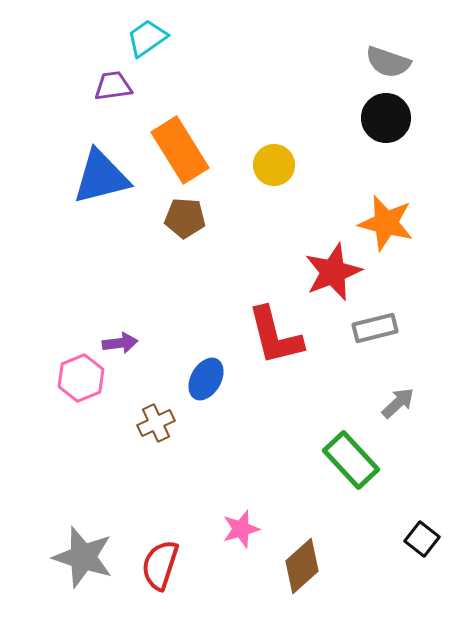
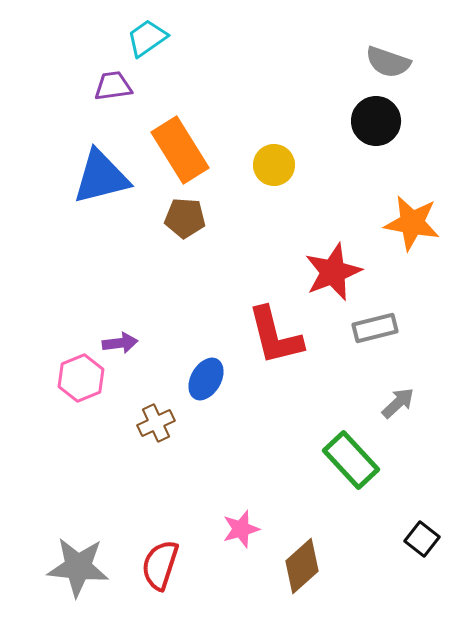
black circle: moved 10 px left, 3 px down
orange star: moved 26 px right; rotated 4 degrees counterclockwise
gray star: moved 5 px left, 10 px down; rotated 12 degrees counterclockwise
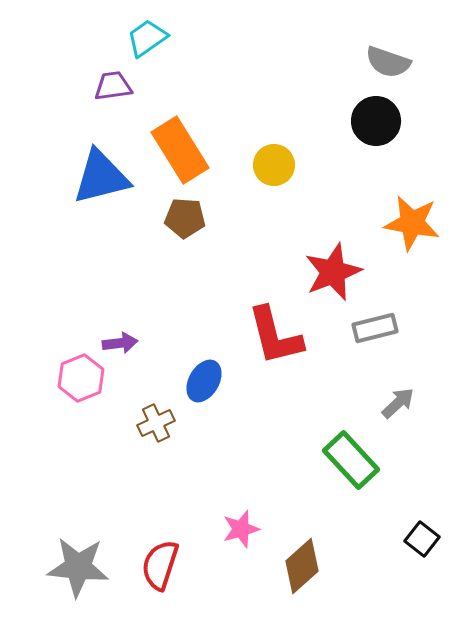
blue ellipse: moved 2 px left, 2 px down
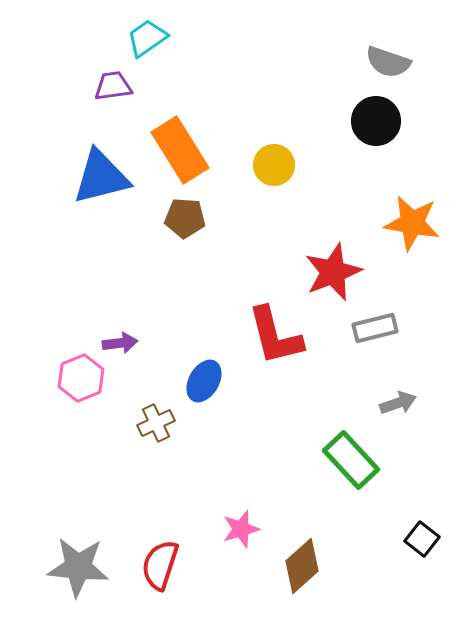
gray arrow: rotated 24 degrees clockwise
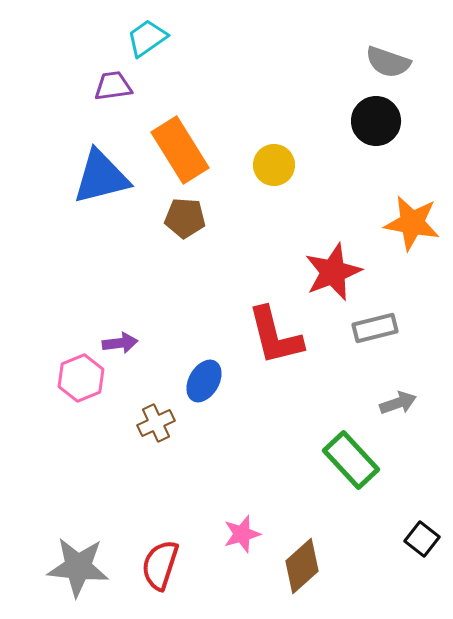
pink star: moved 1 px right, 5 px down
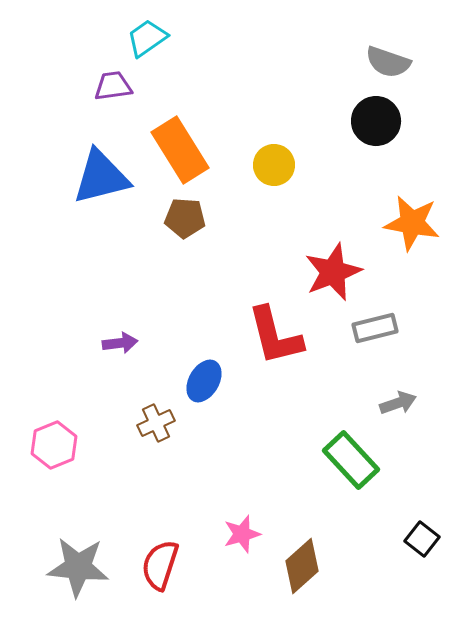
pink hexagon: moved 27 px left, 67 px down
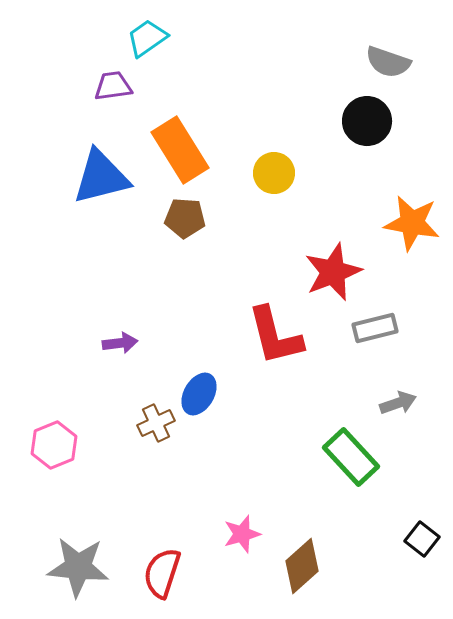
black circle: moved 9 px left
yellow circle: moved 8 px down
blue ellipse: moved 5 px left, 13 px down
green rectangle: moved 3 px up
red semicircle: moved 2 px right, 8 px down
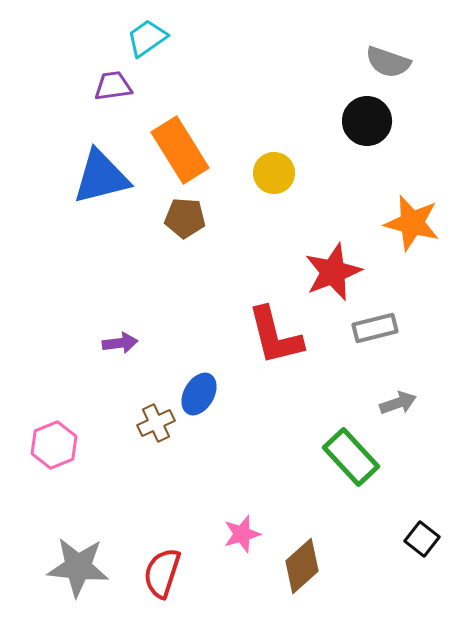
orange star: rotated 4 degrees clockwise
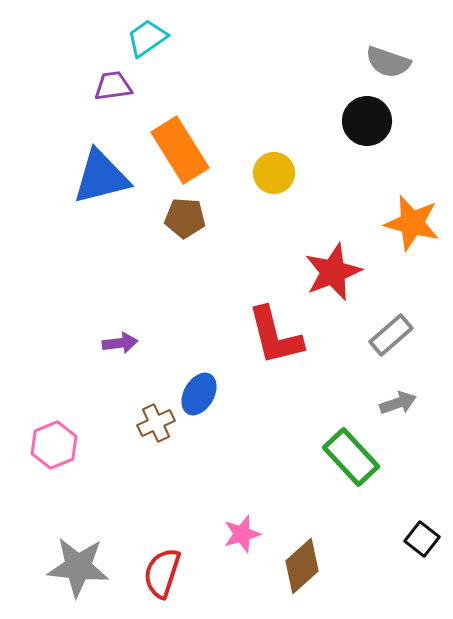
gray rectangle: moved 16 px right, 7 px down; rotated 27 degrees counterclockwise
